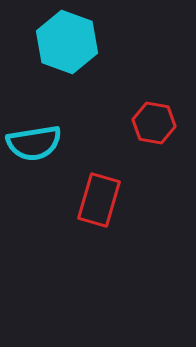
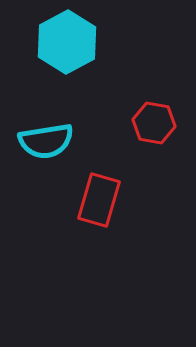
cyan hexagon: rotated 12 degrees clockwise
cyan semicircle: moved 12 px right, 2 px up
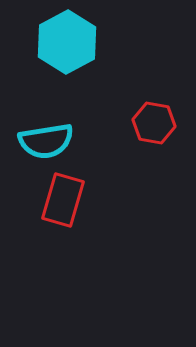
red rectangle: moved 36 px left
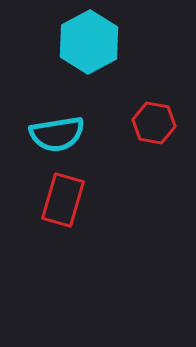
cyan hexagon: moved 22 px right
cyan semicircle: moved 11 px right, 7 px up
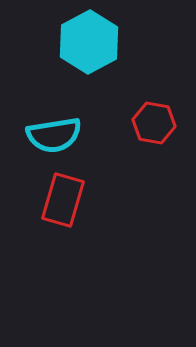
cyan semicircle: moved 3 px left, 1 px down
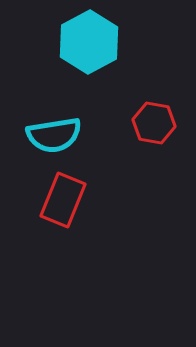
red rectangle: rotated 6 degrees clockwise
